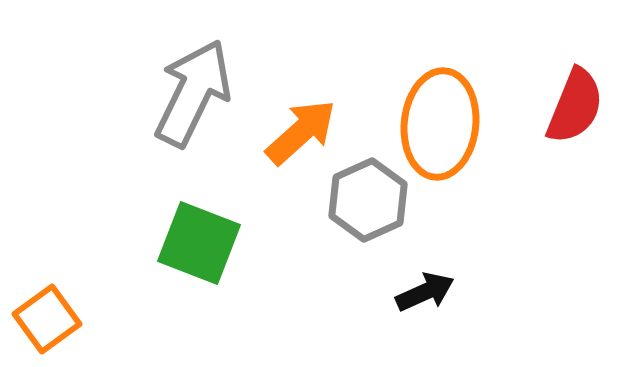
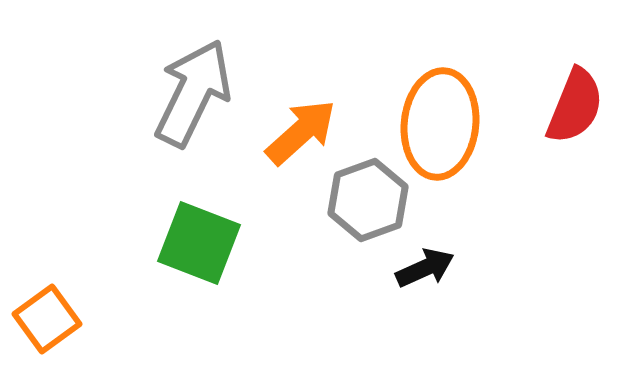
gray hexagon: rotated 4 degrees clockwise
black arrow: moved 24 px up
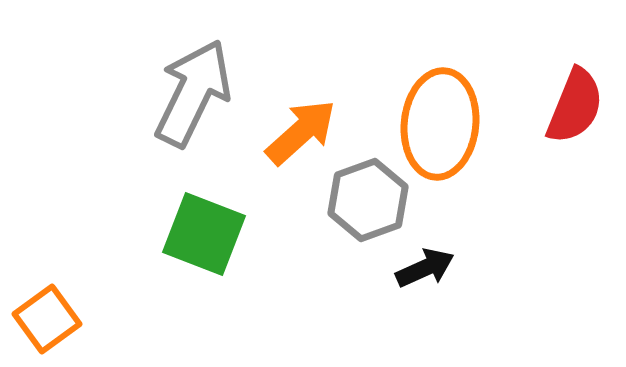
green square: moved 5 px right, 9 px up
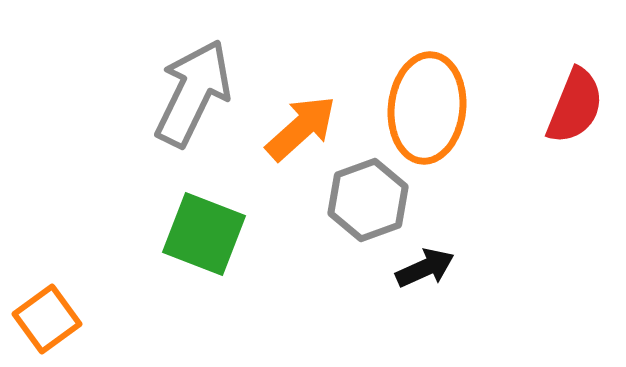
orange ellipse: moved 13 px left, 16 px up
orange arrow: moved 4 px up
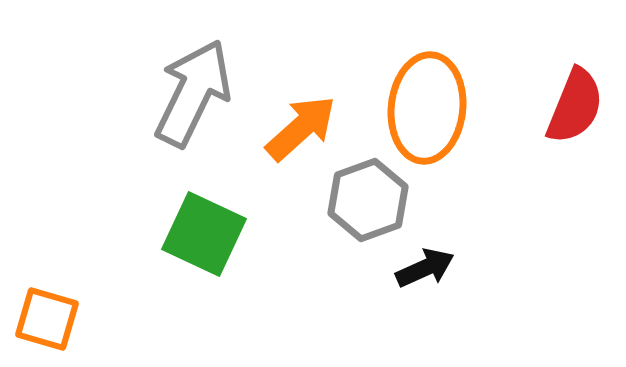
green square: rotated 4 degrees clockwise
orange square: rotated 38 degrees counterclockwise
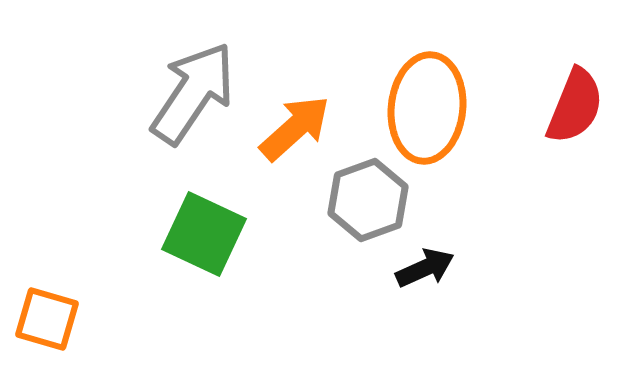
gray arrow: rotated 8 degrees clockwise
orange arrow: moved 6 px left
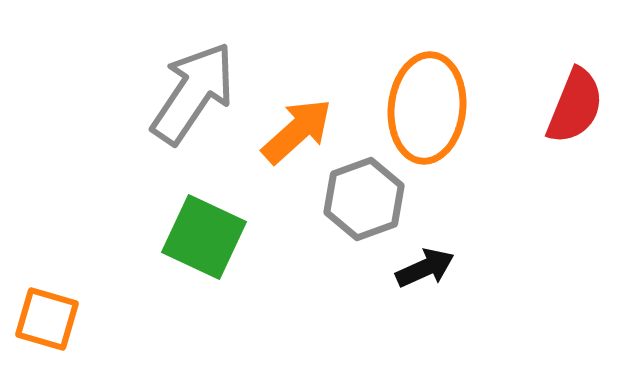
orange arrow: moved 2 px right, 3 px down
gray hexagon: moved 4 px left, 1 px up
green square: moved 3 px down
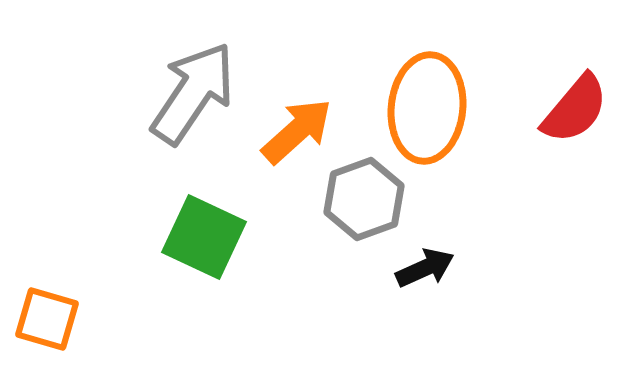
red semicircle: moved 3 px down; rotated 18 degrees clockwise
